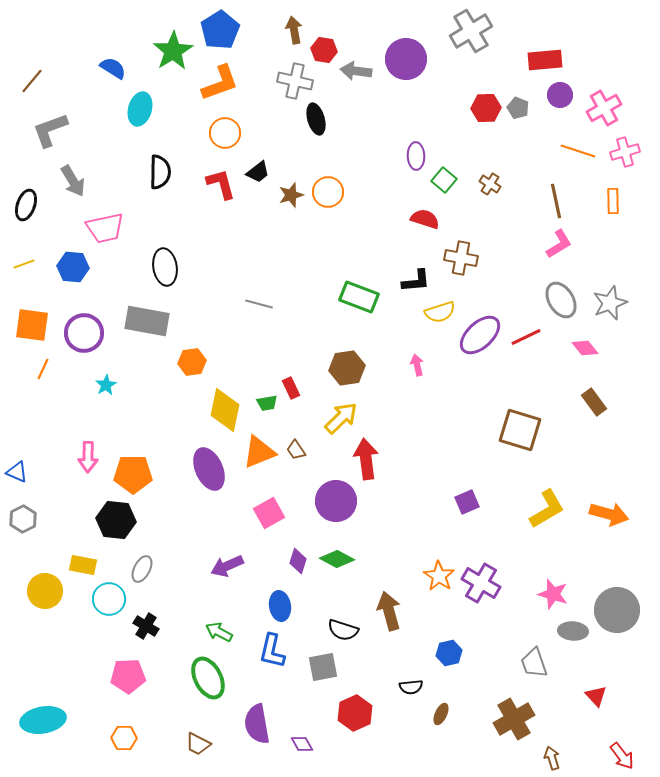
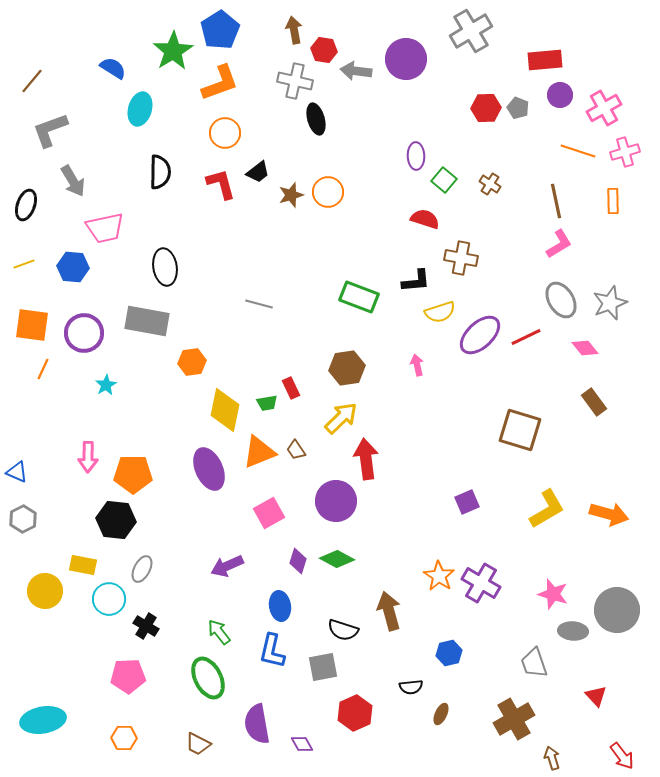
green arrow at (219, 632): rotated 24 degrees clockwise
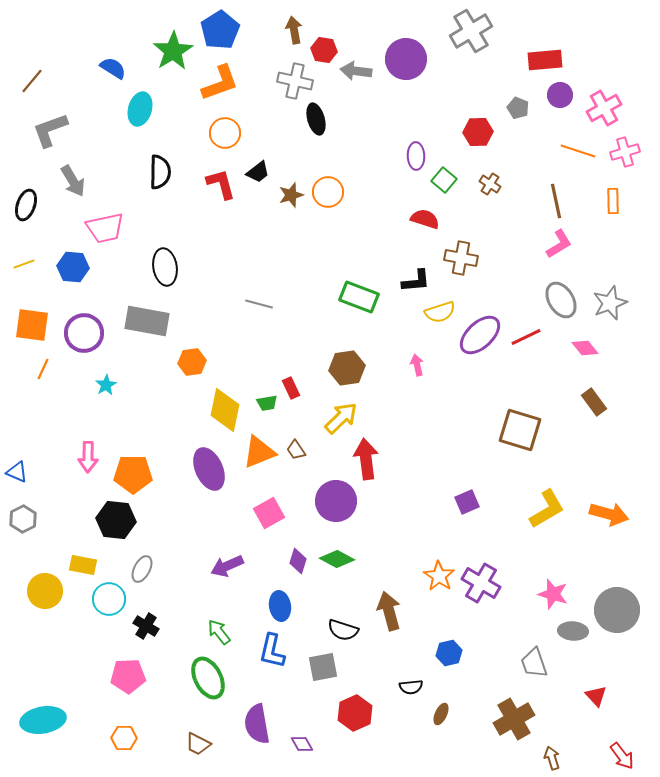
red hexagon at (486, 108): moved 8 px left, 24 px down
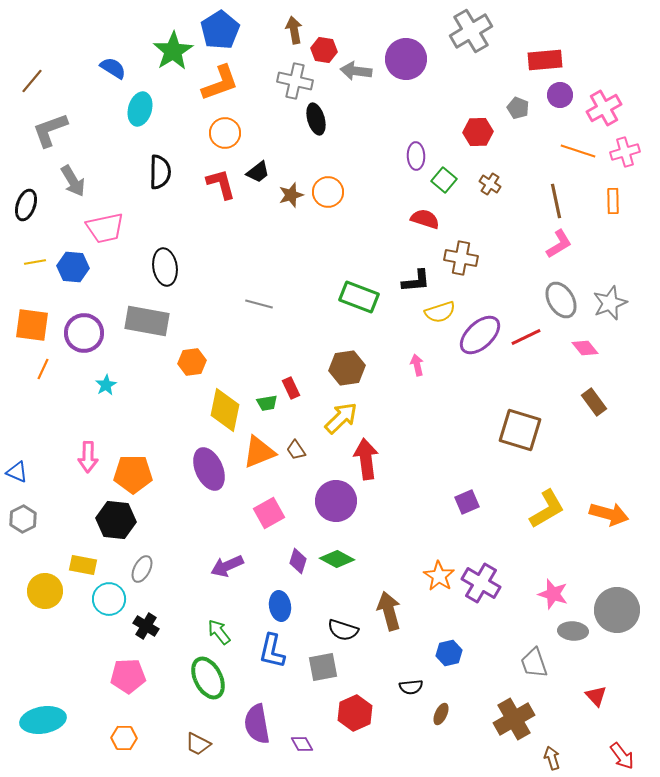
yellow line at (24, 264): moved 11 px right, 2 px up; rotated 10 degrees clockwise
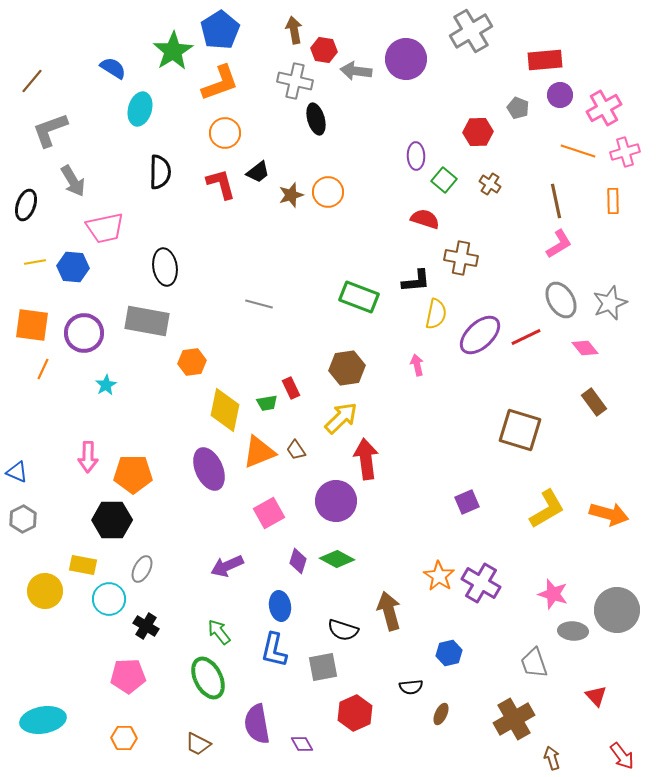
yellow semicircle at (440, 312): moved 4 px left, 2 px down; rotated 60 degrees counterclockwise
black hexagon at (116, 520): moved 4 px left; rotated 6 degrees counterclockwise
blue L-shape at (272, 651): moved 2 px right, 1 px up
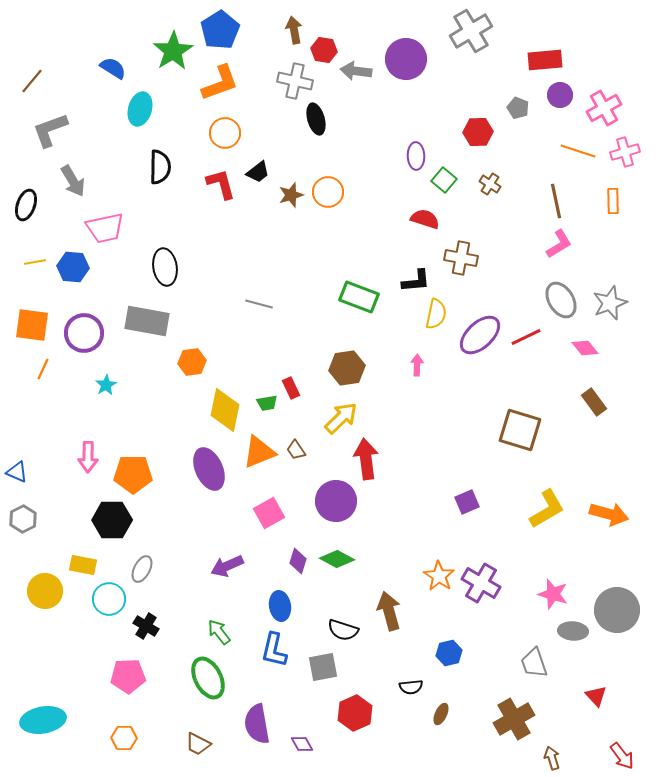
black semicircle at (160, 172): moved 5 px up
pink arrow at (417, 365): rotated 15 degrees clockwise
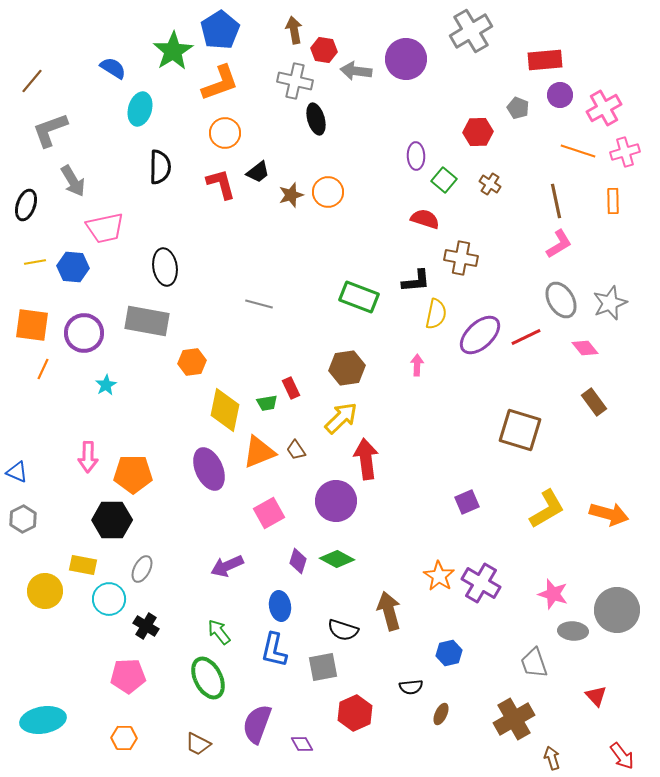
purple semicircle at (257, 724): rotated 30 degrees clockwise
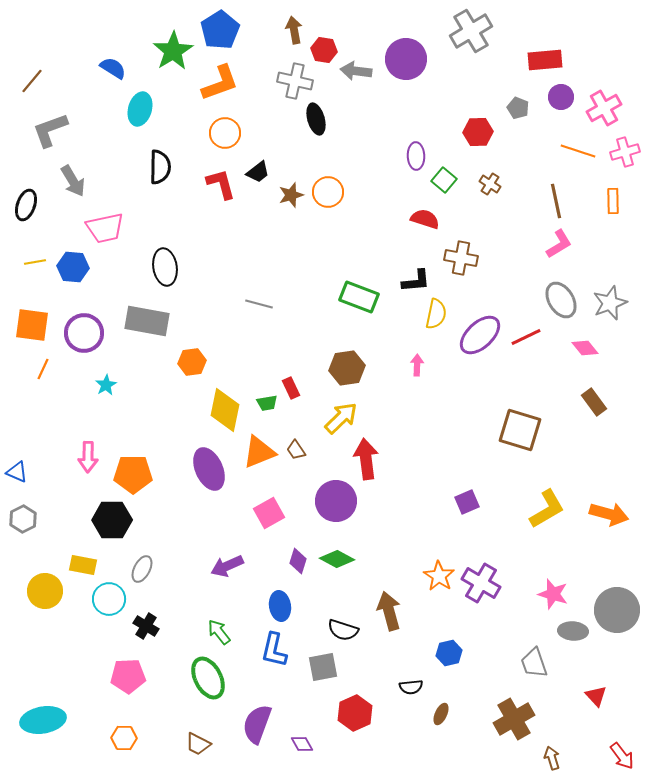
purple circle at (560, 95): moved 1 px right, 2 px down
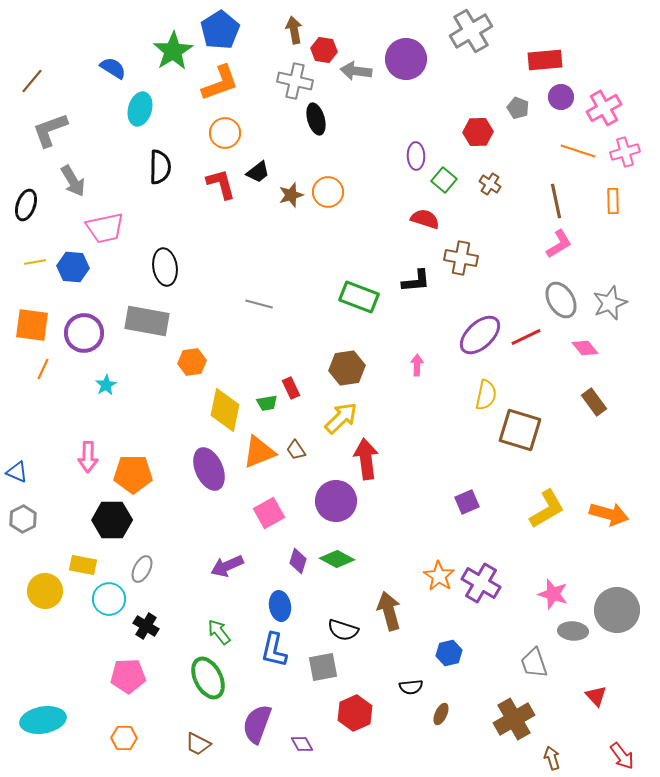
yellow semicircle at (436, 314): moved 50 px right, 81 px down
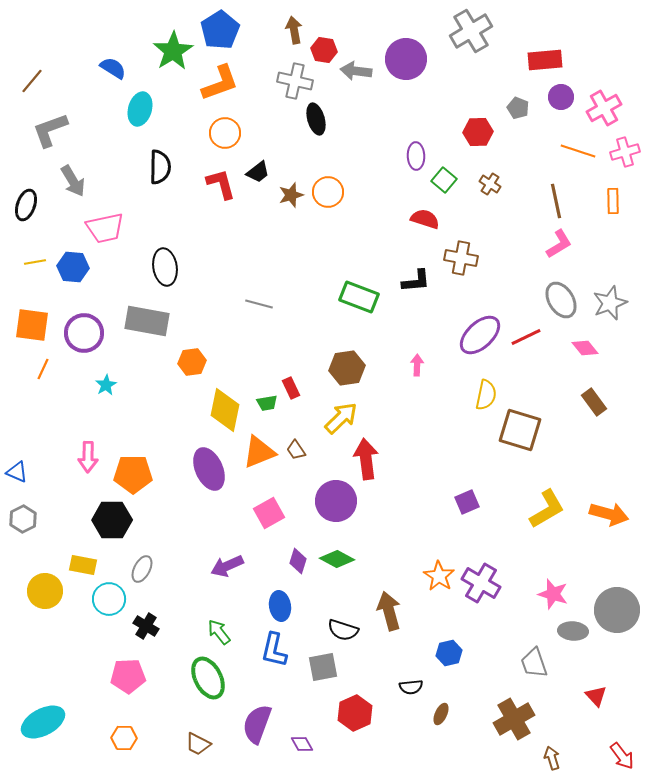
cyan ellipse at (43, 720): moved 2 px down; rotated 18 degrees counterclockwise
